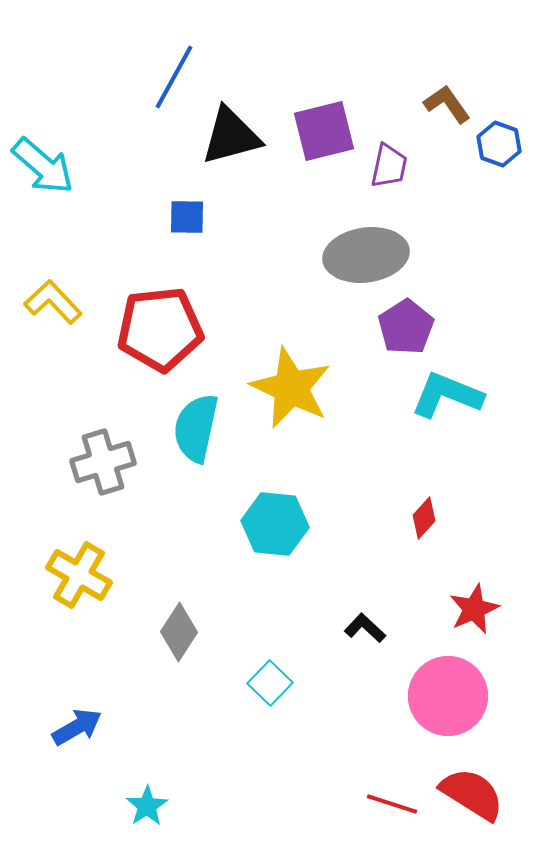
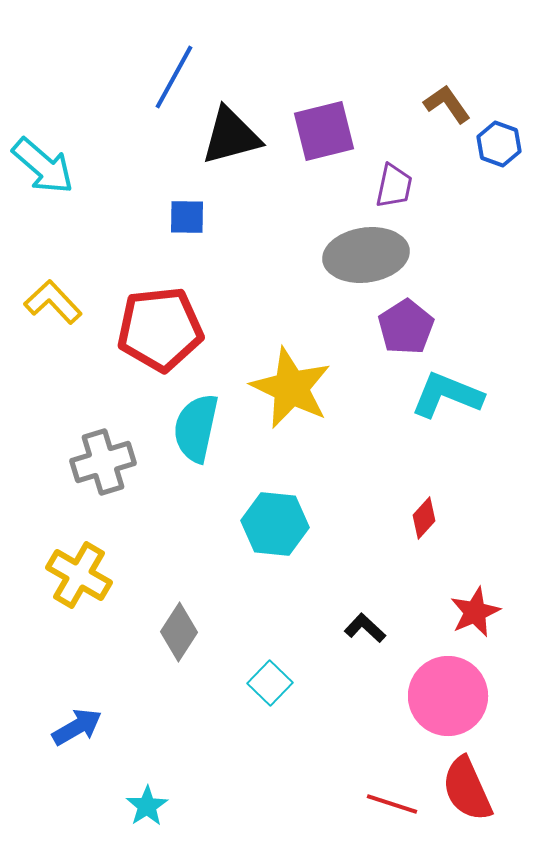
purple trapezoid: moved 5 px right, 20 px down
red star: moved 1 px right, 3 px down
red semicircle: moved 5 px left, 5 px up; rotated 146 degrees counterclockwise
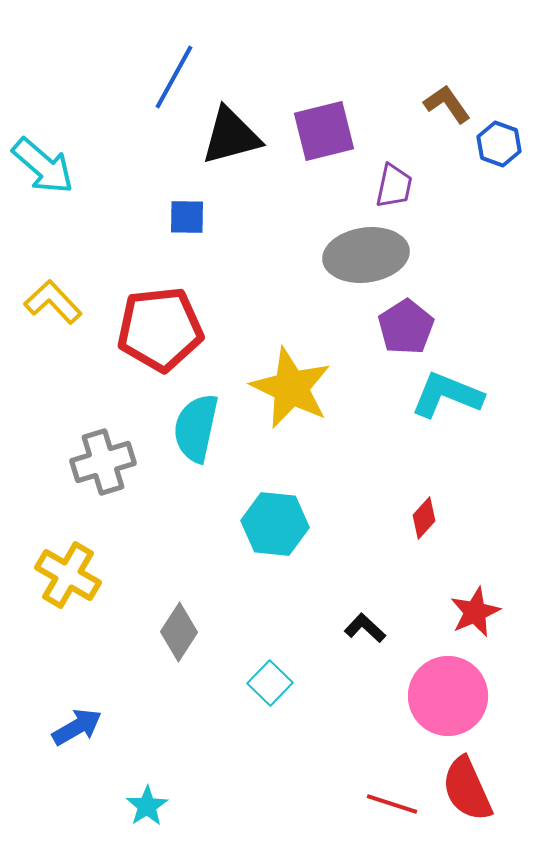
yellow cross: moved 11 px left
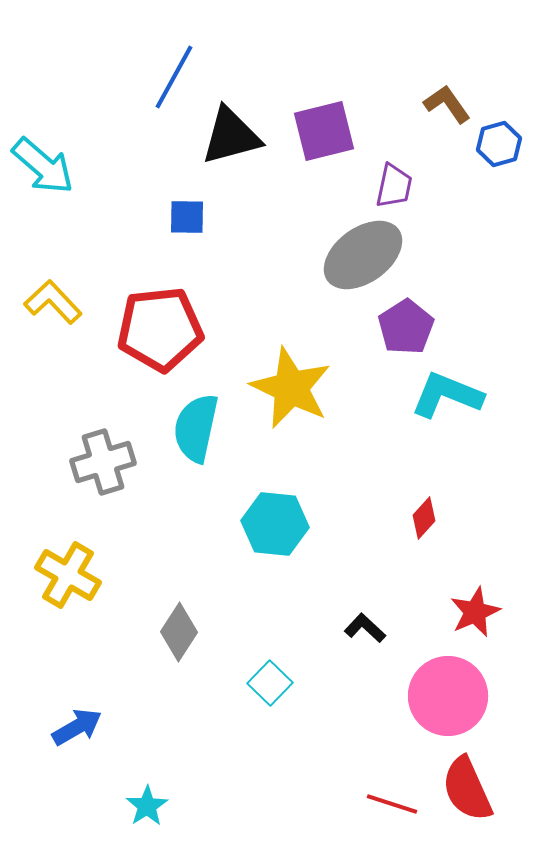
blue hexagon: rotated 24 degrees clockwise
gray ellipse: moved 3 px left; rotated 28 degrees counterclockwise
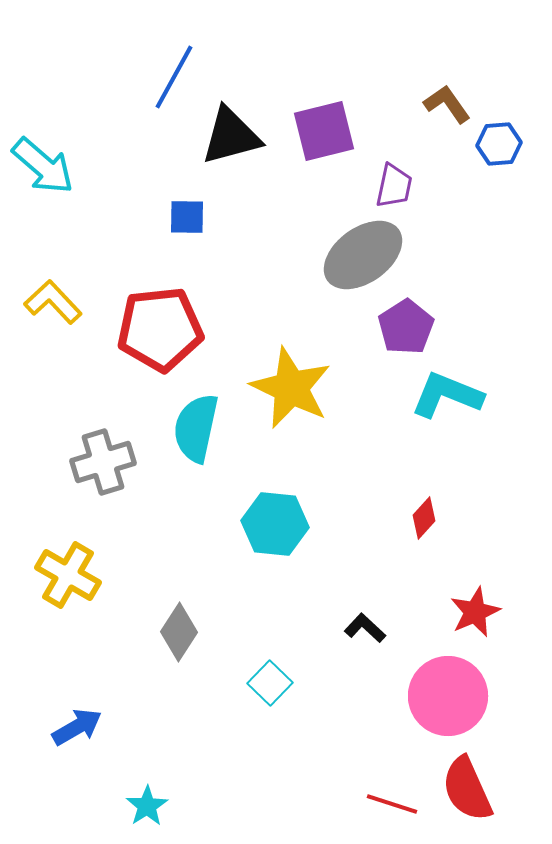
blue hexagon: rotated 12 degrees clockwise
